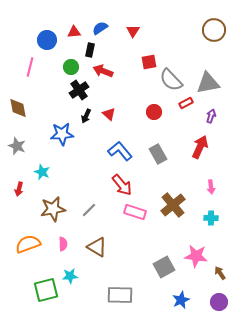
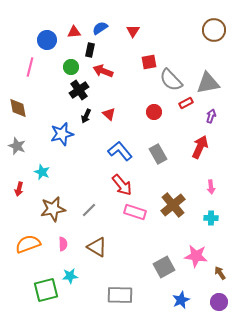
blue star at (62, 134): rotated 10 degrees counterclockwise
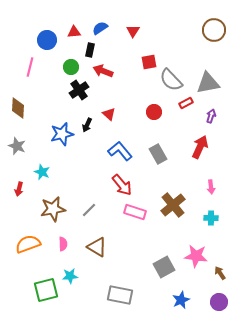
brown diamond at (18, 108): rotated 15 degrees clockwise
black arrow at (86, 116): moved 1 px right, 9 px down
gray rectangle at (120, 295): rotated 10 degrees clockwise
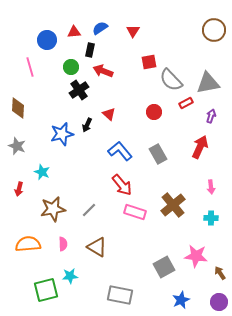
pink line at (30, 67): rotated 30 degrees counterclockwise
orange semicircle at (28, 244): rotated 15 degrees clockwise
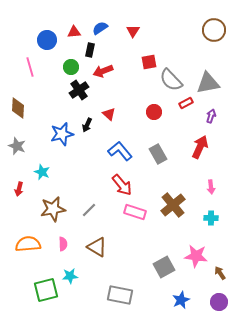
red arrow at (103, 71): rotated 42 degrees counterclockwise
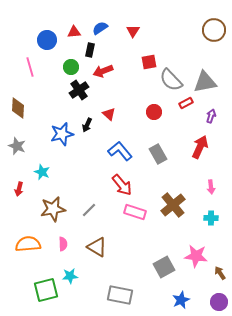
gray triangle at (208, 83): moved 3 px left, 1 px up
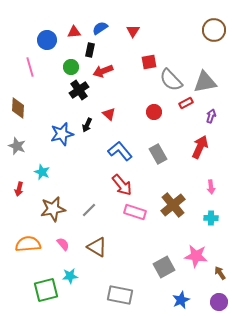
pink semicircle at (63, 244): rotated 40 degrees counterclockwise
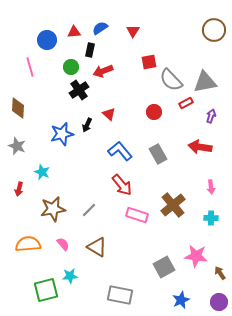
red arrow at (200, 147): rotated 105 degrees counterclockwise
pink rectangle at (135, 212): moved 2 px right, 3 px down
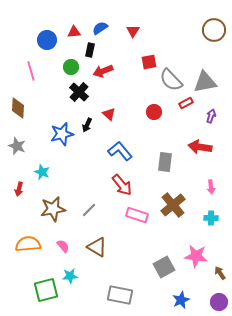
pink line at (30, 67): moved 1 px right, 4 px down
black cross at (79, 90): moved 2 px down; rotated 12 degrees counterclockwise
gray rectangle at (158, 154): moved 7 px right, 8 px down; rotated 36 degrees clockwise
pink semicircle at (63, 244): moved 2 px down
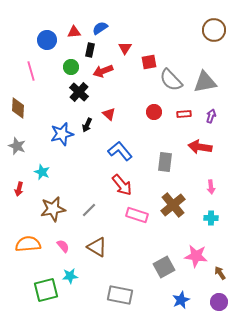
red triangle at (133, 31): moved 8 px left, 17 px down
red rectangle at (186, 103): moved 2 px left, 11 px down; rotated 24 degrees clockwise
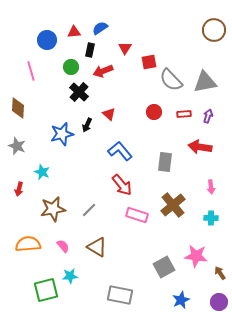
purple arrow at (211, 116): moved 3 px left
